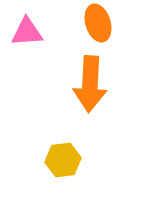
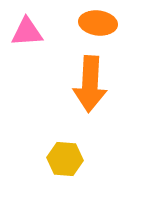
orange ellipse: rotated 66 degrees counterclockwise
yellow hexagon: moved 2 px right, 1 px up; rotated 12 degrees clockwise
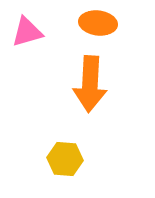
pink triangle: rotated 12 degrees counterclockwise
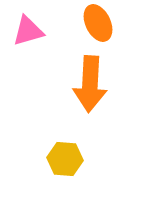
orange ellipse: rotated 57 degrees clockwise
pink triangle: moved 1 px right, 1 px up
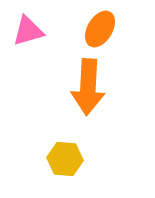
orange ellipse: moved 2 px right, 6 px down; rotated 57 degrees clockwise
orange arrow: moved 2 px left, 3 px down
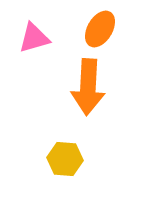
pink triangle: moved 6 px right, 7 px down
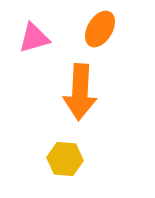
orange arrow: moved 8 px left, 5 px down
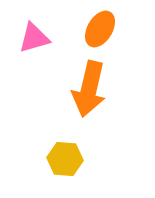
orange arrow: moved 9 px right, 3 px up; rotated 10 degrees clockwise
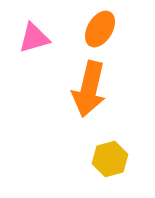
yellow hexagon: moved 45 px right; rotated 20 degrees counterclockwise
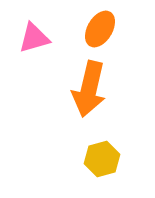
yellow hexagon: moved 8 px left
